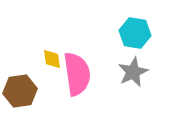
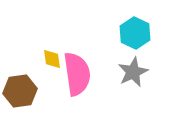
cyan hexagon: rotated 16 degrees clockwise
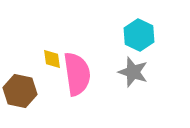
cyan hexagon: moved 4 px right, 2 px down
gray star: rotated 28 degrees counterclockwise
brown hexagon: rotated 20 degrees clockwise
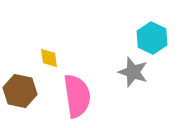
cyan hexagon: moved 13 px right, 3 px down
yellow diamond: moved 3 px left, 1 px up
pink semicircle: moved 22 px down
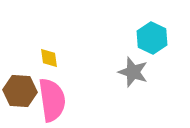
brown hexagon: rotated 8 degrees counterclockwise
pink semicircle: moved 25 px left, 4 px down
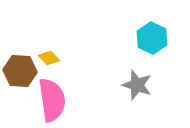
yellow diamond: rotated 35 degrees counterclockwise
gray star: moved 4 px right, 13 px down
brown hexagon: moved 20 px up
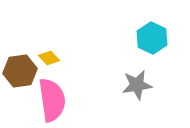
brown hexagon: rotated 12 degrees counterclockwise
gray star: rotated 28 degrees counterclockwise
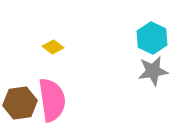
yellow diamond: moved 4 px right, 11 px up; rotated 10 degrees counterclockwise
brown hexagon: moved 32 px down
gray star: moved 16 px right, 14 px up
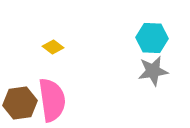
cyan hexagon: rotated 24 degrees counterclockwise
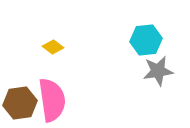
cyan hexagon: moved 6 px left, 2 px down; rotated 8 degrees counterclockwise
gray star: moved 5 px right
